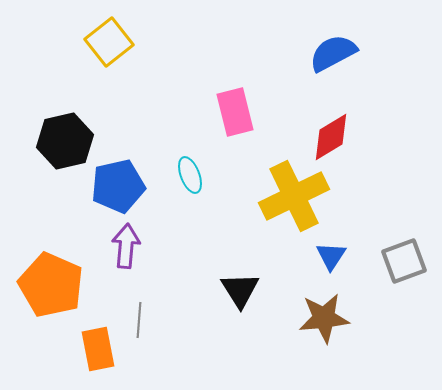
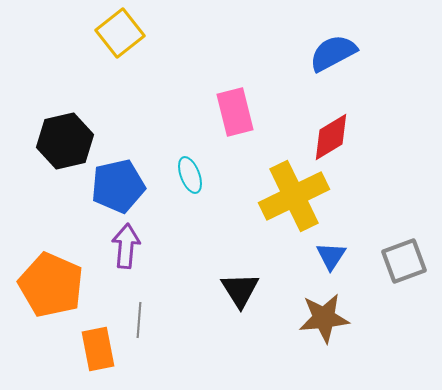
yellow square: moved 11 px right, 9 px up
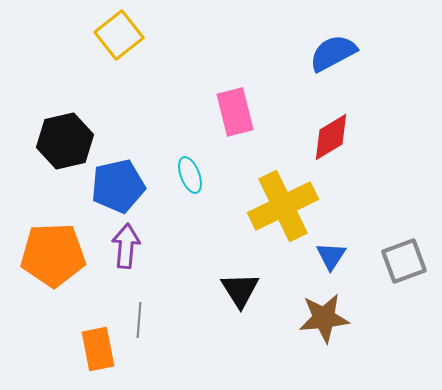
yellow square: moved 1 px left, 2 px down
yellow cross: moved 11 px left, 10 px down
orange pentagon: moved 2 px right, 30 px up; rotated 26 degrees counterclockwise
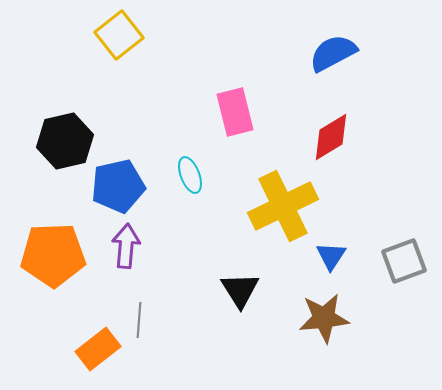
orange rectangle: rotated 63 degrees clockwise
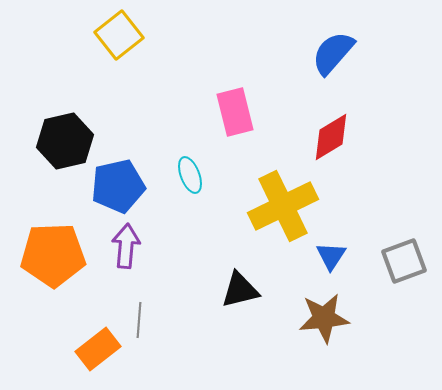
blue semicircle: rotated 21 degrees counterclockwise
black triangle: rotated 48 degrees clockwise
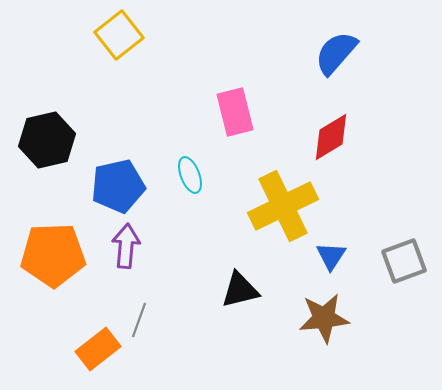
blue semicircle: moved 3 px right
black hexagon: moved 18 px left, 1 px up
gray line: rotated 16 degrees clockwise
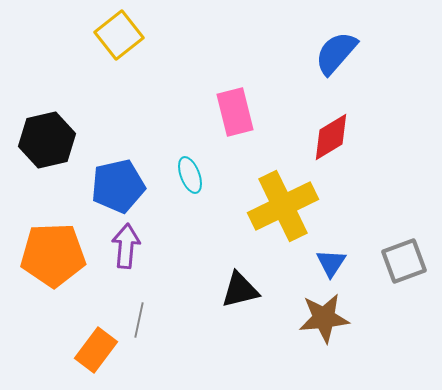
blue triangle: moved 7 px down
gray line: rotated 8 degrees counterclockwise
orange rectangle: moved 2 px left, 1 px down; rotated 15 degrees counterclockwise
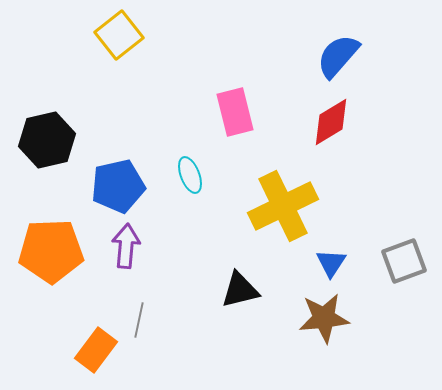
blue semicircle: moved 2 px right, 3 px down
red diamond: moved 15 px up
orange pentagon: moved 2 px left, 4 px up
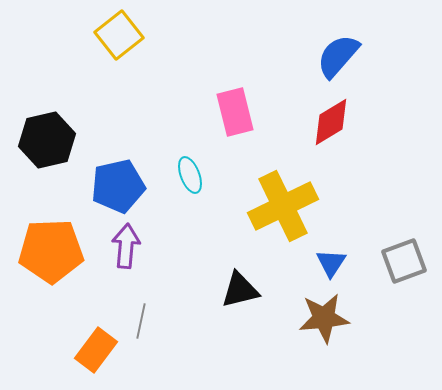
gray line: moved 2 px right, 1 px down
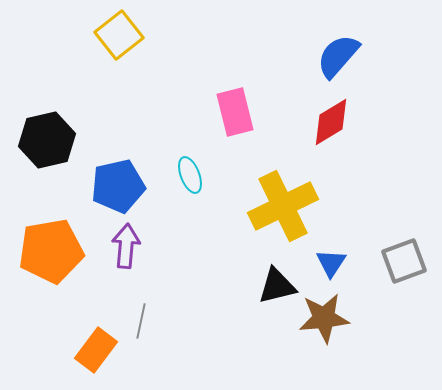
orange pentagon: rotated 8 degrees counterclockwise
black triangle: moved 37 px right, 4 px up
